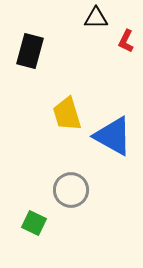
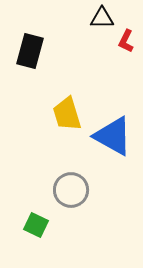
black triangle: moved 6 px right
green square: moved 2 px right, 2 px down
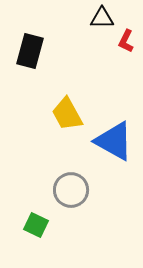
yellow trapezoid: rotated 12 degrees counterclockwise
blue triangle: moved 1 px right, 5 px down
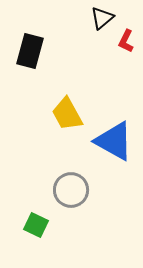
black triangle: rotated 40 degrees counterclockwise
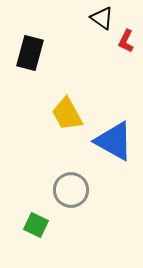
black triangle: rotated 45 degrees counterclockwise
black rectangle: moved 2 px down
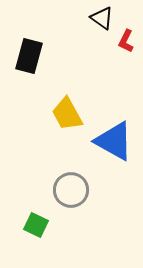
black rectangle: moved 1 px left, 3 px down
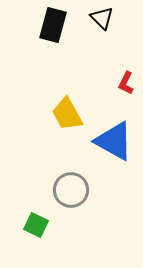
black triangle: rotated 10 degrees clockwise
red L-shape: moved 42 px down
black rectangle: moved 24 px right, 31 px up
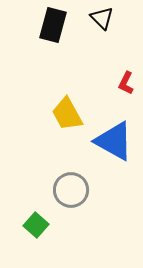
green square: rotated 15 degrees clockwise
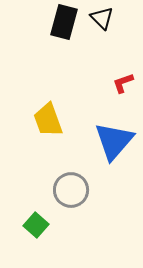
black rectangle: moved 11 px right, 3 px up
red L-shape: moved 3 px left; rotated 45 degrees clockwise
yellow trapezoid: moved 19 px left, 6 px down; rotated 9 degrees clockwise
blue triangle: rotated 42 degrees clockwise
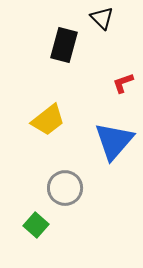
black rectangle: moved 23 px down
yellow trapezoid: rotated 108 degrees counterclockwise
gray circle: moved 6 px left, 2 px up
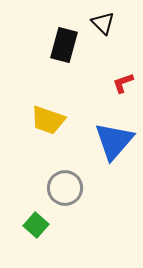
black triangle: moved 1 px right, 5 px down
yellow trapezoid: rotated 57 degrees clockwise
